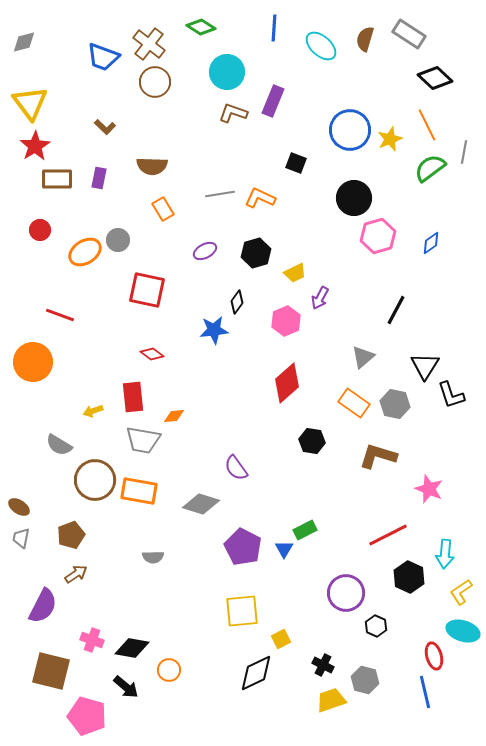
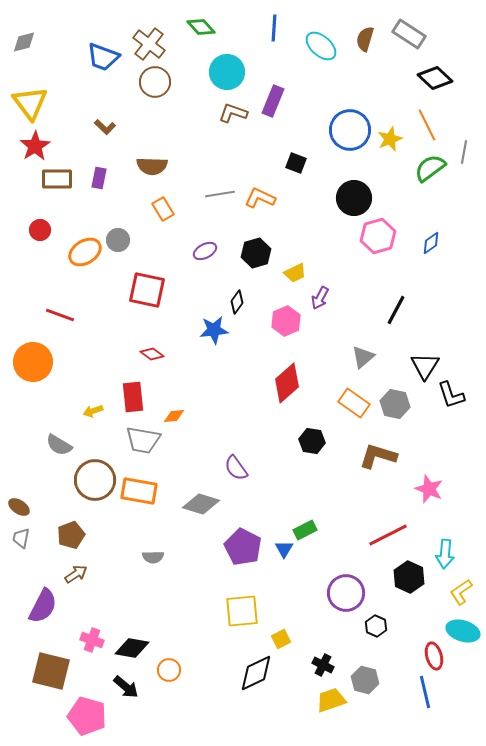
green diamond at (201, 27): rotated 16 degrees clockwise
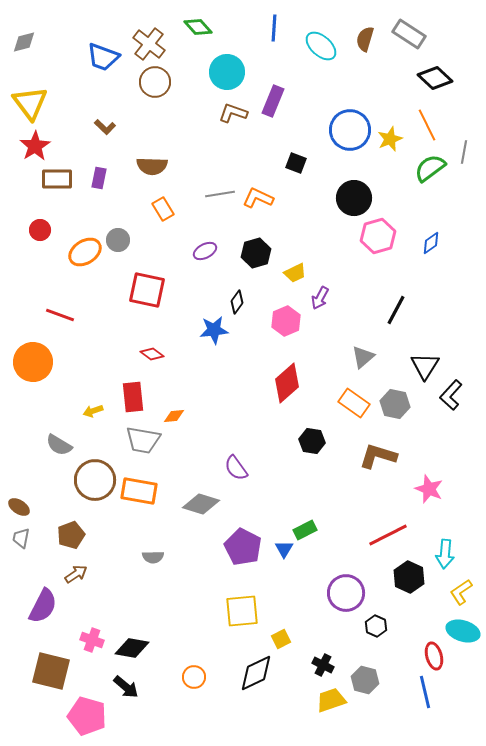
green diamond at (201, 27): moved 3 px left
orange L-shape at (260, 198): moved 2 px left
black L-shape at (451, 395): rotated 60 degrees clockwise
orange circle at (169, 670): moved 25 px right, 7 px down
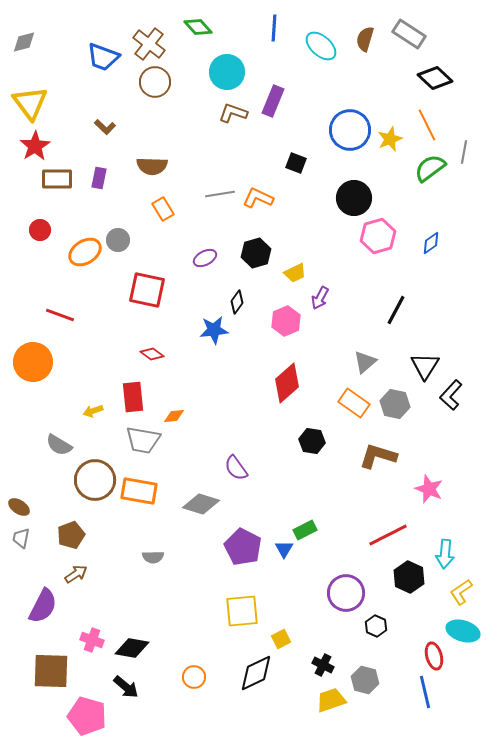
purple ellipse at (205, 251): moved 7 px down
gray triangle at (363, 357): moved 2 px right, 5 px down
brown square at (51, 671): rotated 12 degrees counterclockwise
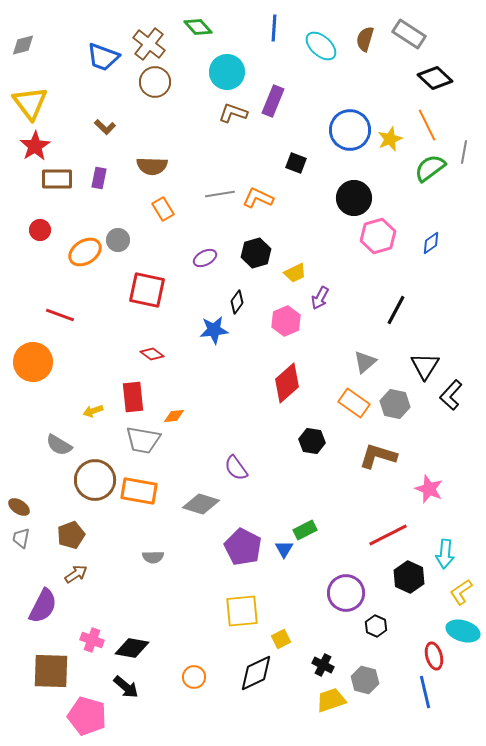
gray diamond at (24, 42): moved 1 px left, 3 px down
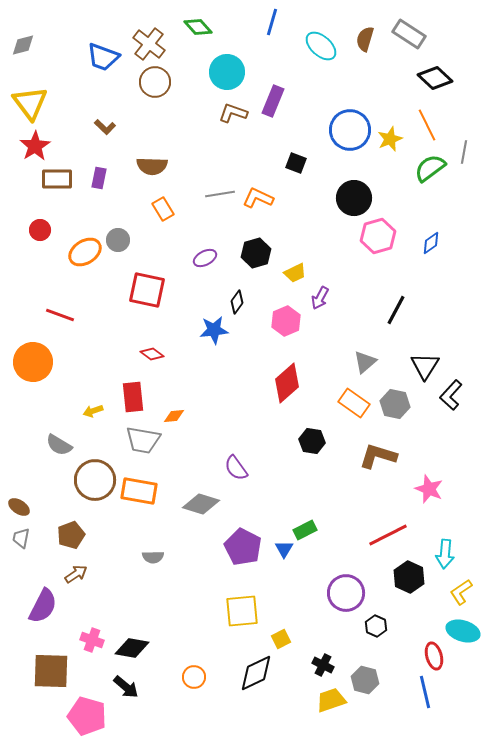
blue line at (274, 28): moved 2 px left, 6 px up; rotated 12 degrees clockwise
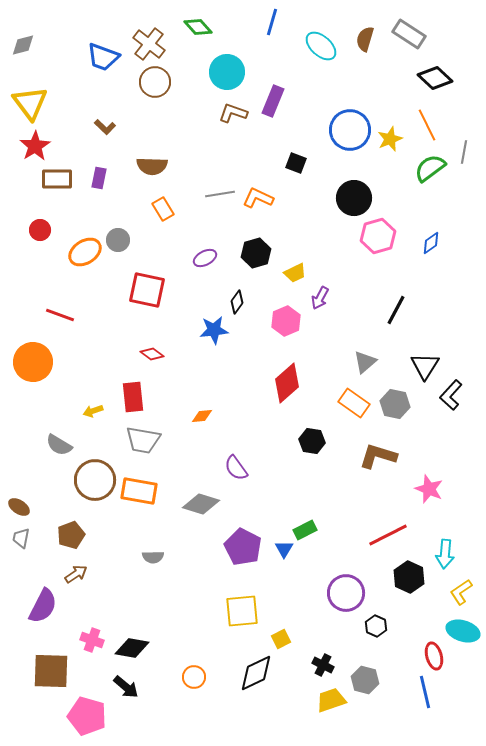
orange diamond at (174, 416): moved 28 px right
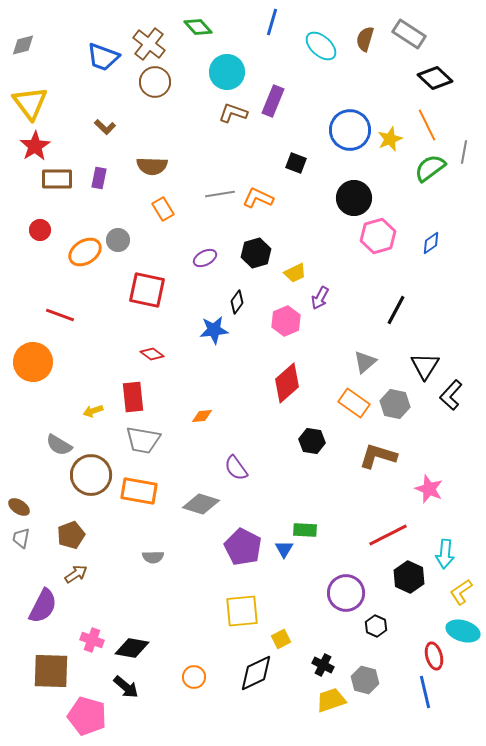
brown circle at (95, 480): moved 4 px left, 5 px up
green rectangle at (305, 530): rotated 30 degrees clockwise
